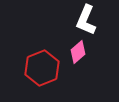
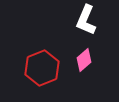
pink diamond: moved 6 px right, 8 px down
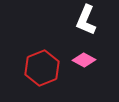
pink diamond: rotated 70 degrees clockwise
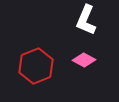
red hexagon: moved 6 px left, 2 px up
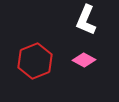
red hexagon: moved 1 px left, 5 px up
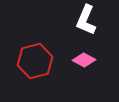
red hexagon: rotated 8 degrees clockwise
